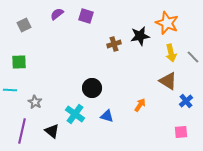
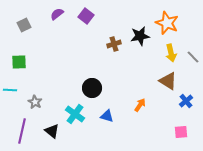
purple square: rotated 21 degrees clockwise
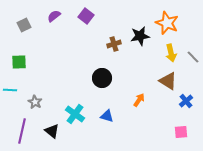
purple semicircle: moved 3 px left, 2 px down
black circle: moved 10 px right, 10 px up
orange arrow: moved 1 px left, 5 px up
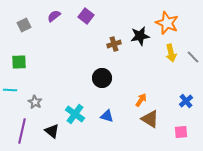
brown triangle: moved 18 px left, 38 px down
orange arrow: moved 2 px right
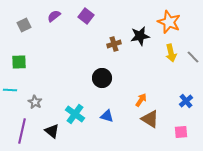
orange star: moved 2 px right, 1 px up
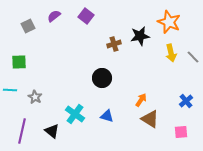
gray square: moved 4 px right, 1 px down
gray star: moved 5 px up
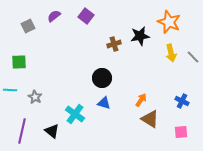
blue cross: moved 4 px left; rotated 24 degrees counterclockwise
blue triangle: moved 3 px left, 13 px up
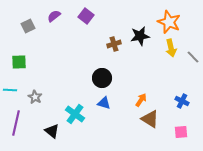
yellow arrow: moved 5 px up
purple line: moved 6 px left, 8 px up
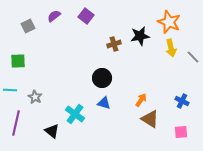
green square: moved 1 px left, 1 px up
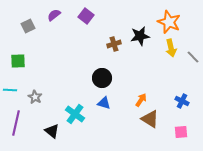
purple semicircle: moved 1 px up
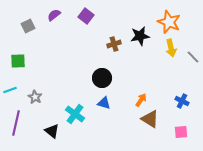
cyan line: rotated 24 degrees counterclockwise
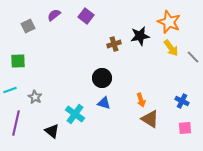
yellow arrow: rotated 24 degrees counterclockwise
orange arrow: rotated 128 degrees clockwise
pink square: moved 4 px right, 4 px up
